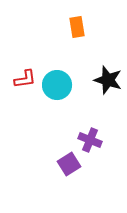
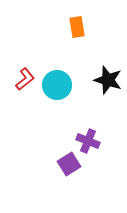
red L-shape: rotated 30 degrees counterclockwise
purple cross: moved 2 px left, 1 px down
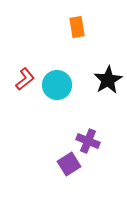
black star: rotated 24 degrees clockwise
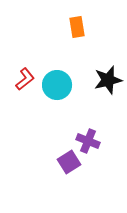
black star: rotated 16 degrees clockwise
purple square: moved 2 px up
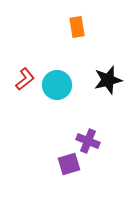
purple square: moved 2 px down; rotated 15 degrees clockwise
